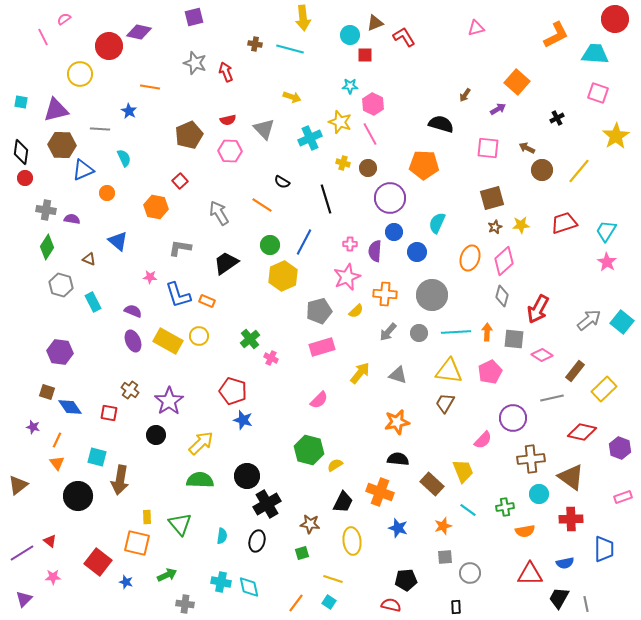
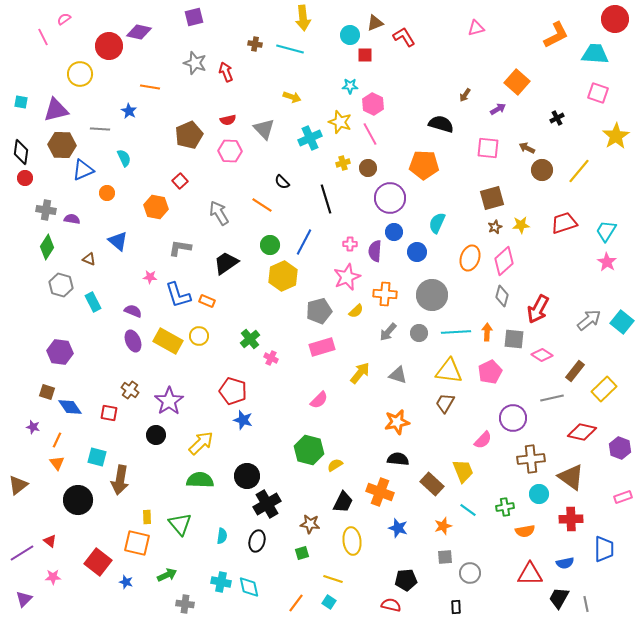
yellow cross at (343, 163): rotated 32 degrees counterclockwise
black semicircle at (282, 182): rotated 14 degrees clockwise
black circle at (78, 496): moved 4 px down
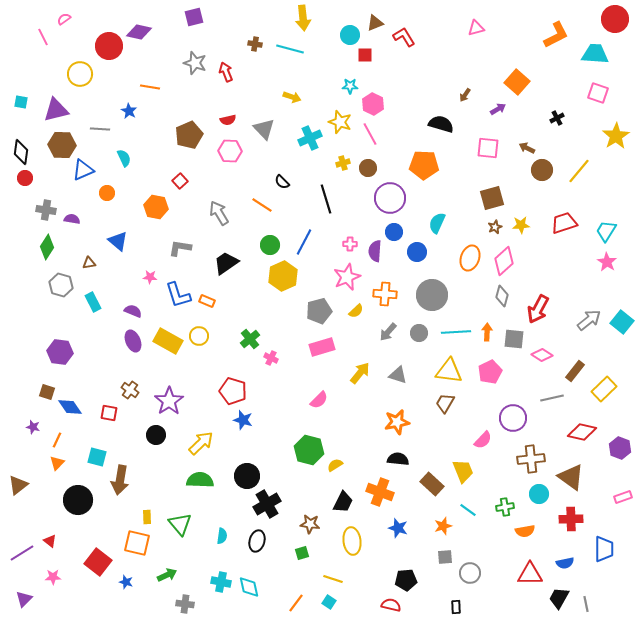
brown triangle at (89, 259): moved 4 px down; rotated 32 degrees counterclockwise
orange triangle at (57, 463): rotated 21 degrees clockwise
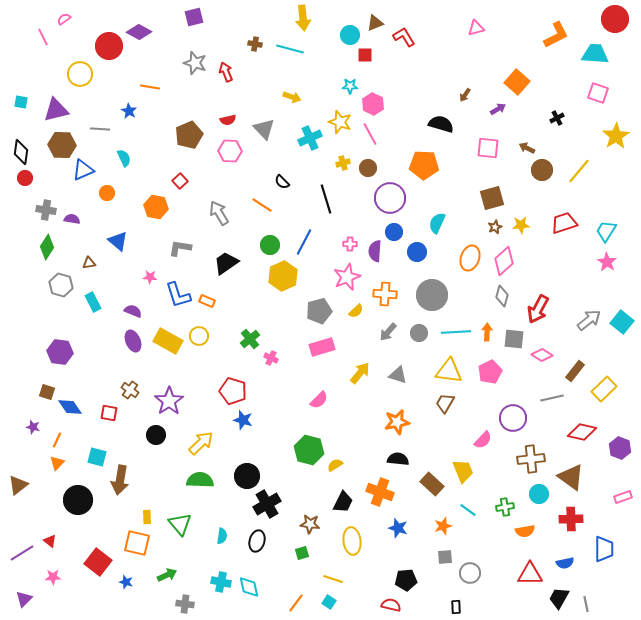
purple diamond at (139, 32): rotated 15 degrees clockwise
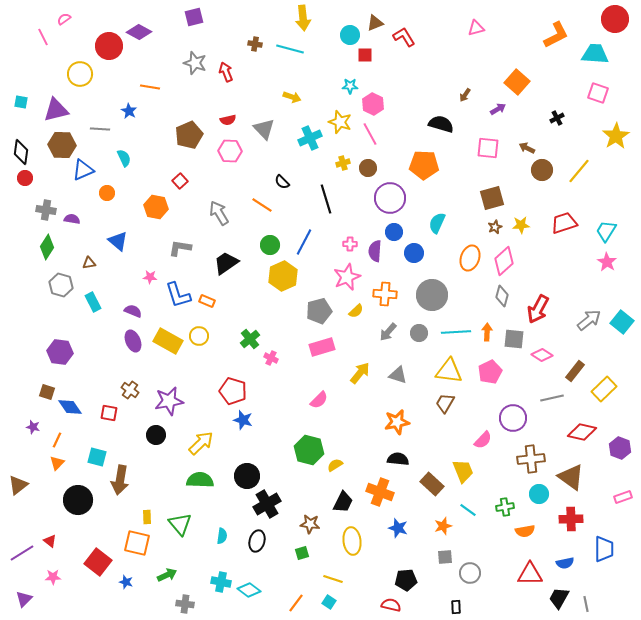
blue circle at (417, 252): moved 3 px left, 1 px down
purple star at (169, 401): rotated 24 degrees clockwise
cyan diamond at (249, 587): moved 3 px down; rotated 40 degrees counterclockwise
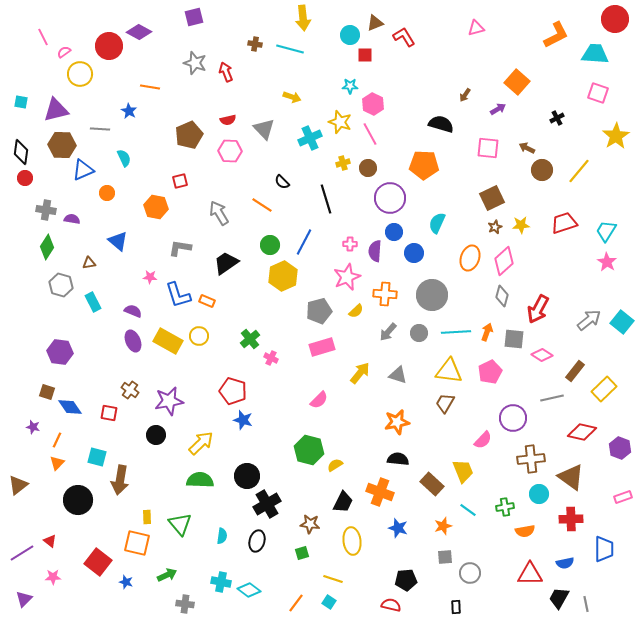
pink semicircle at (64, 19): moved 33 px down
red square at (180, 181): rotated 28 degrees clockwise
brown square at (492, 198): rotated 10 degrees counterclockwise
orange arrow at (487, 332): rotated 18 degrees clockwise
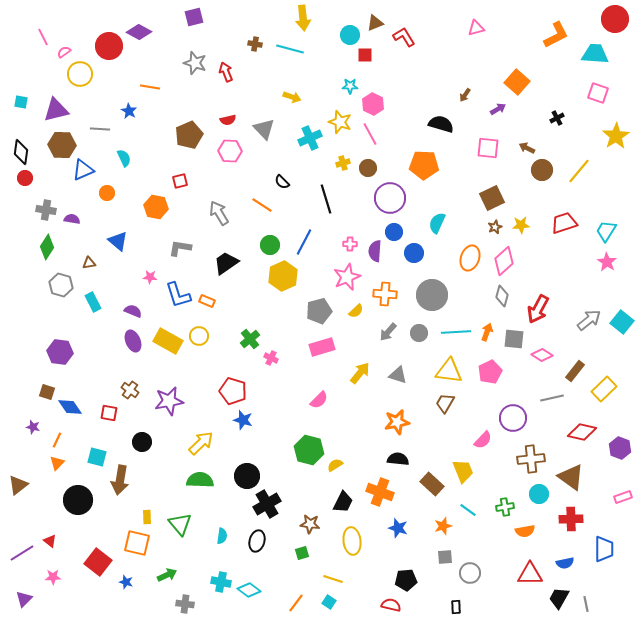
black circle at (156, 435): moved 14 px left, 7 px down
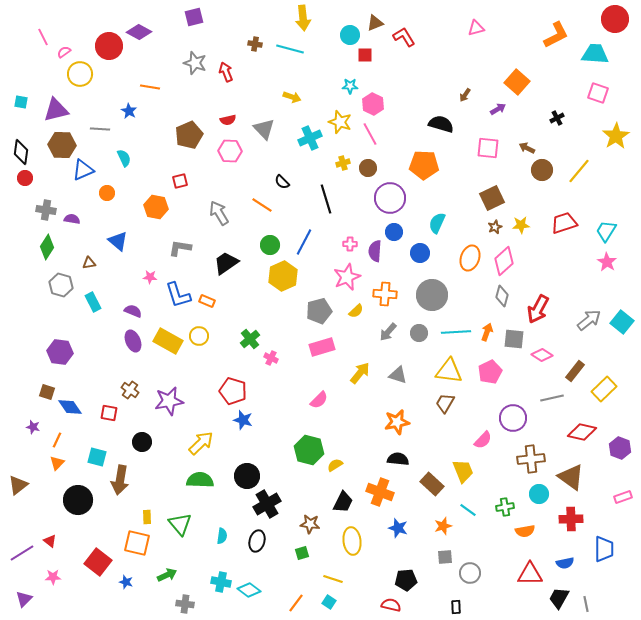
blue circle at (414, 253): moved 6 px right
